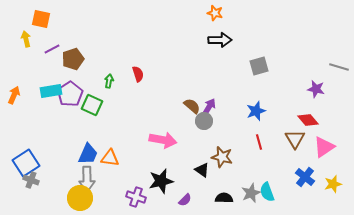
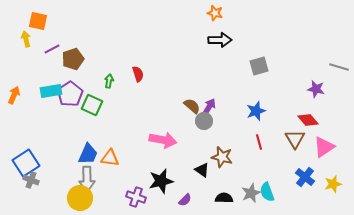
orange square: moved 3 px left, 2 px down
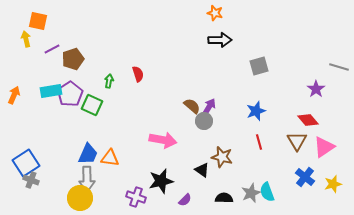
purple star: rotated 24 degrees clockwise
brown triangle: moved 2 px right, 2 px down
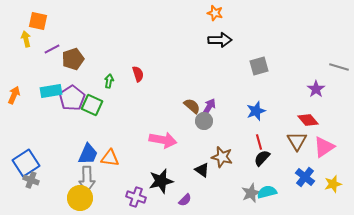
purple pentagon: moved 2 px right, 4 px down
cyan semicircle: rotated 96 degrees clockwise
black semicircle: moved 38 px right, 40 px up; rotated 48 degrees counterclockwise
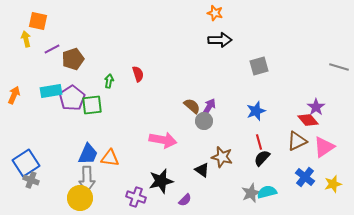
purple star: moved 18 px down
green square: rotated 30 degrees counterclockwise
brown triangle: rotated 35 degrees clockwise
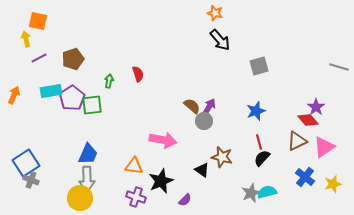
black arrow: rotated 50 degrees clockwise
purple line: moved 13 px left, 9 px down
orange triangle: moved 24 px right, 8 px down
black star: rotated 10 degrees counterclockwise
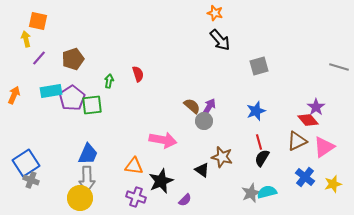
purple line: rotated 21 degrees counterclockwise
black semicircle: rotated 12 degrees counterclockwise
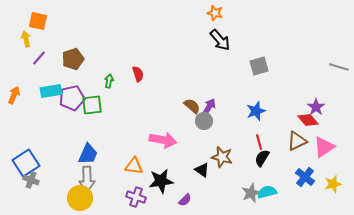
purple pentagon: rotated 20 degrees clockwise
black star: rotated 15 degrees clockwise
